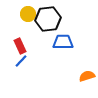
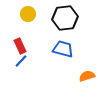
black hexagon: moved 17 px right, 1 px up
blue trapezoid: moved 7 px down; rotated 15 degrees clockwise
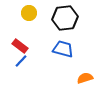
yellow circle: moved 1 px right, 1 px up
red rectangle: rotated 28 degrees counterclockwise
orange semicircle: moved 2 px left, 2 px down
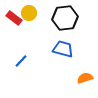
red rectangle: moved 6 px left, 28 px up
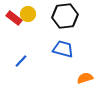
yellow circle: moved 1 px left, 1 px down
black hexagon: moved 2 px up
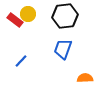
red rectangle: moved 1 px right, 2 px down
blue trapezoid: rotated 85 degrees counterclockwise
orange semicircle: rotated 14 degrees clockwise
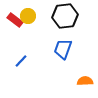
yellow circle: moved 2 px down
orange semicircle: moved 3 px down
